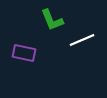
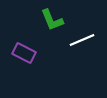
purple rectangle: rotated 15 degrees clockwise
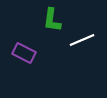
green L-shape: rotated 30 degrees clockwise
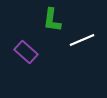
purple rectangle: moved 2 px right, 1 px up; rotated 15 degrees clockwise
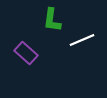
purple rectangle: moved 1 px down
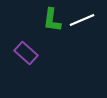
white line: moved 20 px up
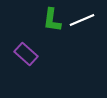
purple rectangle: moved 1 px down
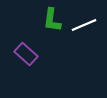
white line: moved 2 px right, 5 px down
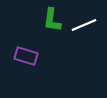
purple rectangle: moved 2 px down; rotated 25 degrees counterclockwise
